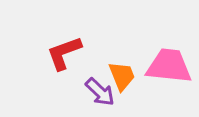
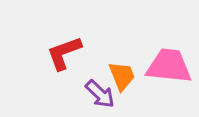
purple arrow: moved 2 px down
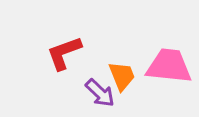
purple arrow: moved 1 px up
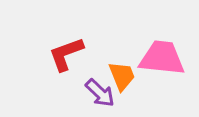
red L-shape: moved 2 px right, 1 px down
pink trapezoid: moved 7 px left, 8 px up
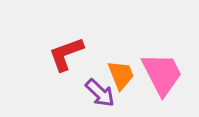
pink trapezoid: moved 16 px down; rotated 57 degrees clockwise
orange trapezoid: moved 1 px left, 1 px up
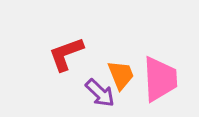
pink trapezoid: moved 2 px left, 5 px down; rotated 24 degrees clockwise
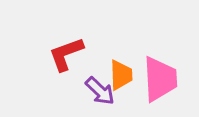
orange trapezoid: rotated 20 degrees clockwise
purple arrow: moved 2 px up
